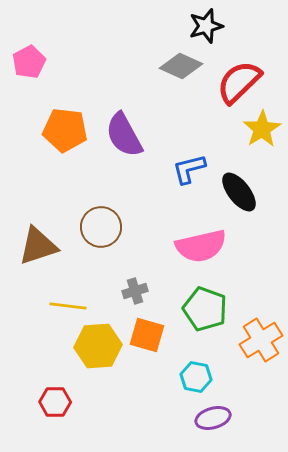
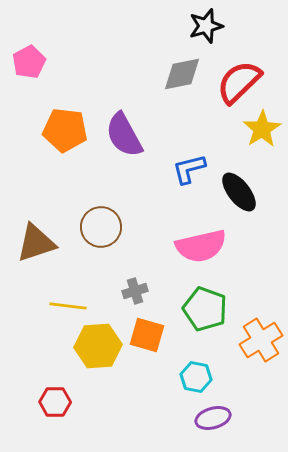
gray diamond: moved 1 px right, 8 px down; rotated 36 degrees counterclockwise
brown triangle: moved 2 px left, 3 px up
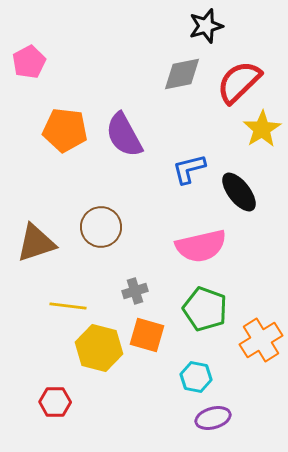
yellow hexagon: moved 1 px right, 2 px down; rotated 18 degrees clockwise
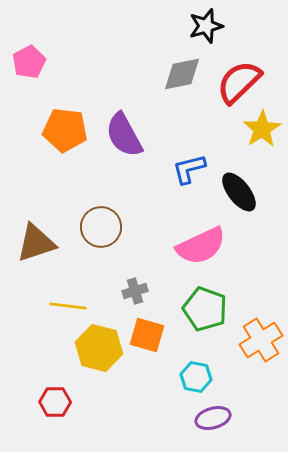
pink semicircle: rotated 12 degrees counterclockwise
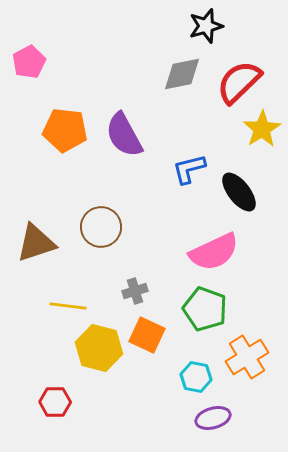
pink semicircle: moved 13 px right, 6 px down
orange square: rotated 9 degrees clockwise
orange cross: moved 14 px left, 17 px down
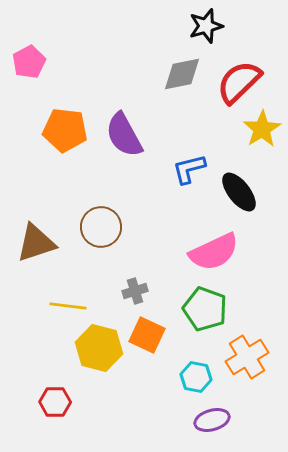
purple ellipse: moved 1 px left, 2 px down
